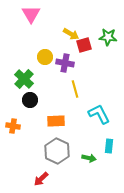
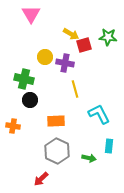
green cross: rotated 30 degrees counterclockwise
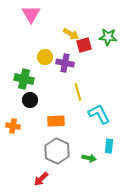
yellow line: moved 3 px right, 3 px down
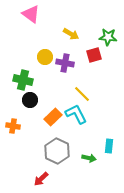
pink triangle: rotated 24 degrees counterclockwise
red square: moved 10 px right, 10 px down
green cross: moved 1 px left, 1 px down
yellow line: moved 4 px right, 2 px down; rotated 30 degrees counterclockwise
cyan L-shape: moved 23 px left
orange rectangle: moved 3 px left, 4 px up; rotated 42 degrees counterclockwise
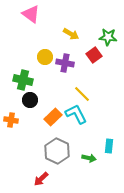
red square: rotated 21 degrees counterclockwise
orange cross: moved 2 px left, 6 px up
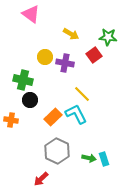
cyan rectangle: moved 5 px left, 13 px down; rotated 24 degrees counterclockwise
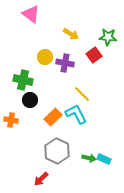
cyan rectangle: rotated 48 degrees counterclockwise
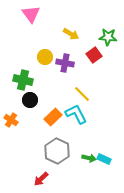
pink triangle: rotated 18 degrees clockwise
orange cross: rotated 24 degrees clockwise
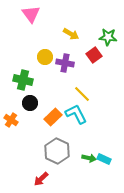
black circle: moved 3 px down
